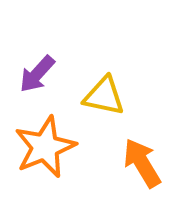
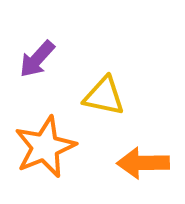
purple arrow: moved 15 px up
orange arrow: moved 1 px right; rotated 60 degrees counterclockwise
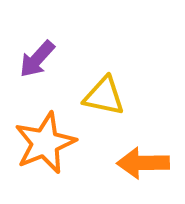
orange star: moved 4 px up
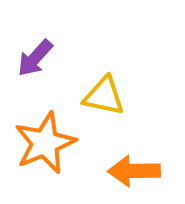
purple arrow: moved 2 px left, 1 px up
orange arrow: moved 9 px left, 8 px down
